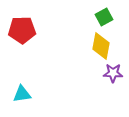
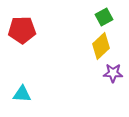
yellow diamond: rotated 36 degrees clockwise
cyan triangle: rotated 12 degrees clockwise
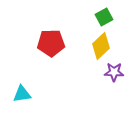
red pentagon: moved 29 px right, 13 px down
purple star: moved 1 px right, 1 px up
cyan triangle: rotated 12 degrees counterclockwise
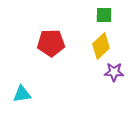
green square: moved 2 px up; rotated 30 degrees clockwise
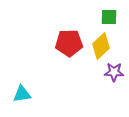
green square: moved 5 px right, 2 px down
red pentagon: moved 18 px right
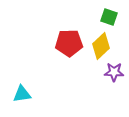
green square: rotated 18 degrees clockwise
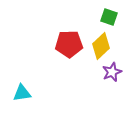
red pentagon: moved 1 px down
purple star: moved 2 px left; rotated 24 degrees counterclockwise
cyan triangle: moved 1 px up
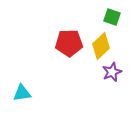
green square: moved 3 px right
red pentagon: moved 1 px up
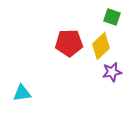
purple star: rotated 12 degrees clockwise
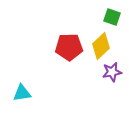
red pentagon: moved 4 px down
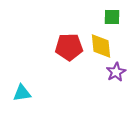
green square: rotated 18 degrees counterclockwise
yellow diamond: rotated 52 degrees counterclockwise
purple star: moved 4 px right; rotated 18 degrees counterclockwise
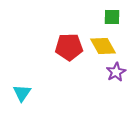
yellow diamond: moved 2 px right; rotated 24 degrees counterclockwise
cyan triangle: rotated 48 degrees counterclockwise
